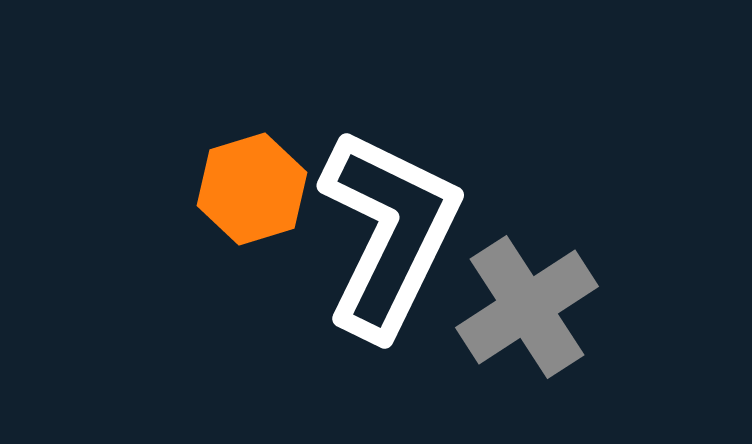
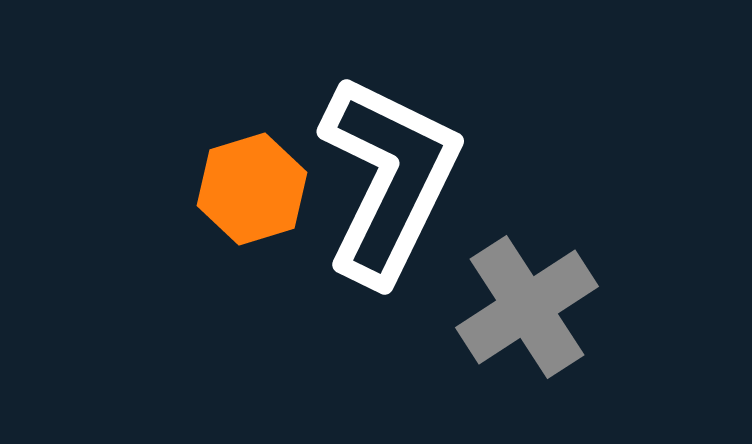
white L-shape: moved 54 px up
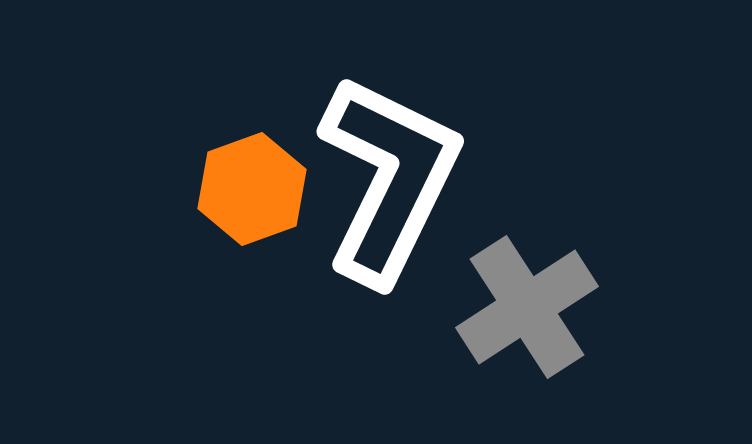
orange hexagon: rotated 3 degrees counterclockwise
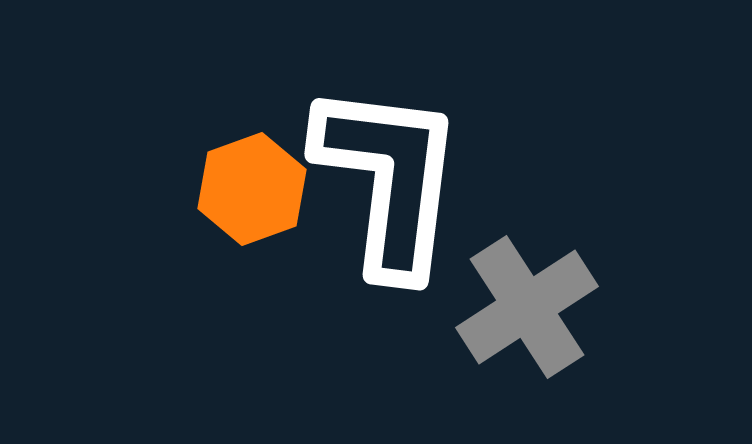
white L-shape: rotated 19 degrees counterclockwise
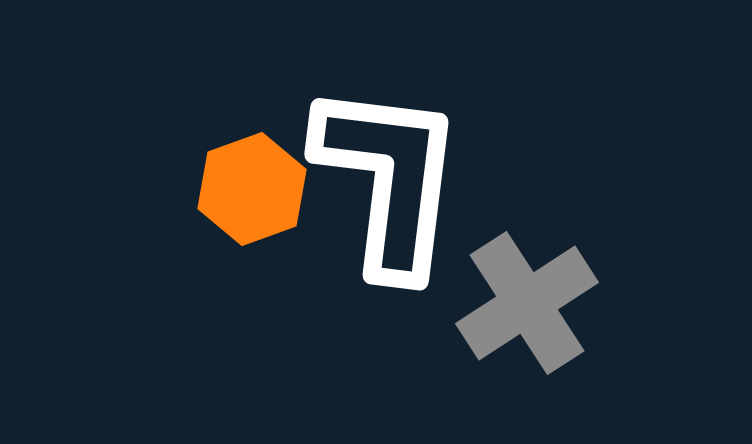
gray cross: moved 4 px up
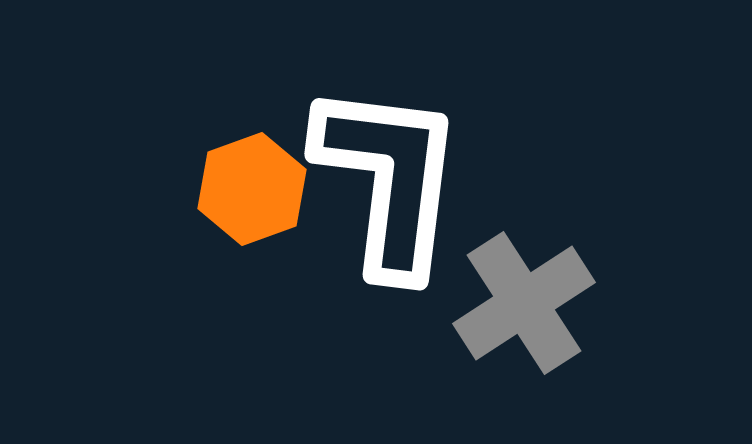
gray cross: moved 3 px left
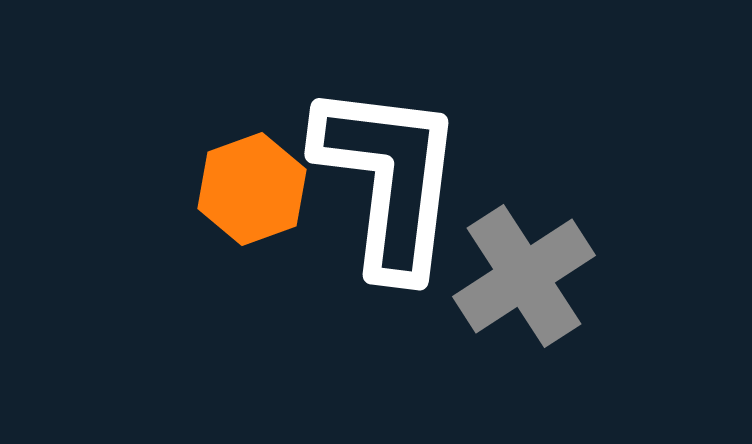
gray cross: moved 27 px up
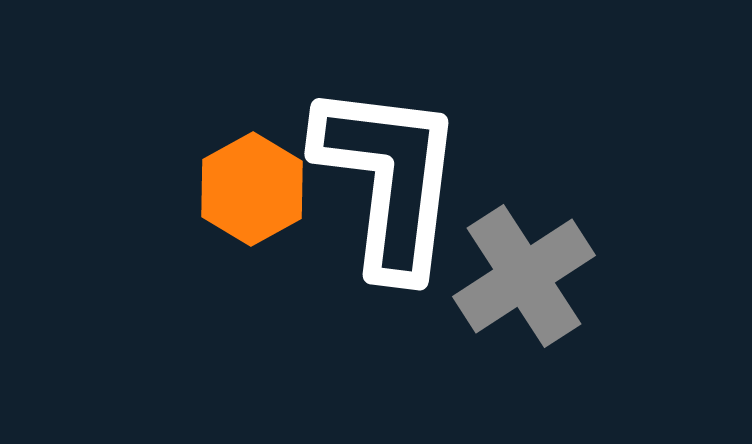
orange hexagon: rotated 9 degrees counterclockwise
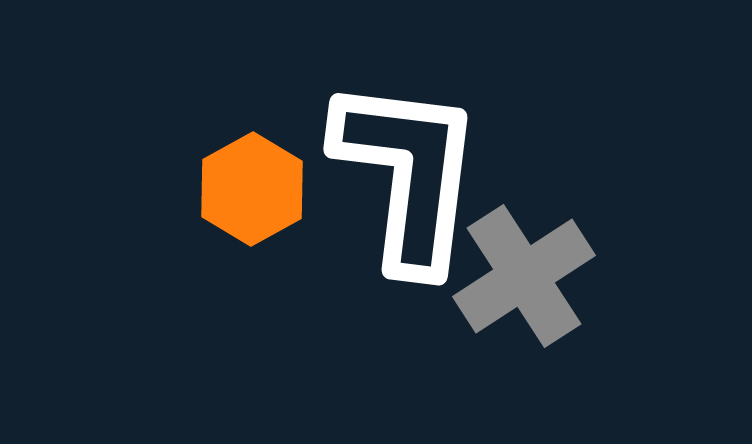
white L-shape: moved 19 px right, 5 px up
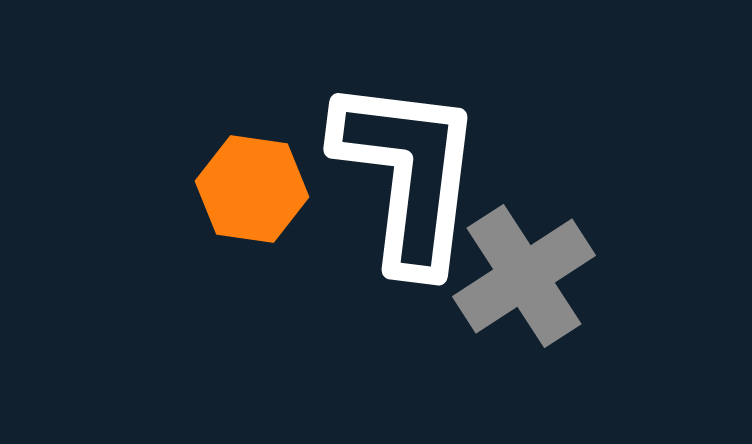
orange hexagon: rotated 23 degrees counterclockwise
